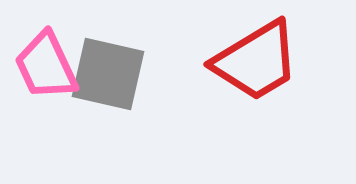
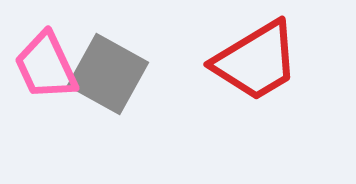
gray square: rotated 16 degrees clockwise
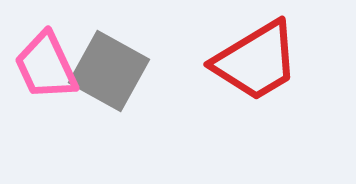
gray square: moved 1 px right, 3 px up
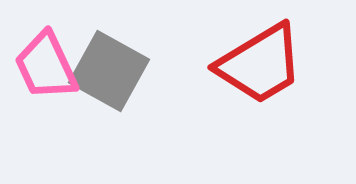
red trapezoid: moved 4 px right, 3 px down
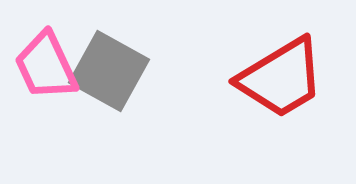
red trapezoid: moved 21 px right, 14 px down
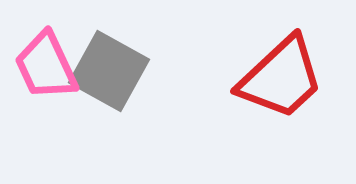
red trapezoid: rotated 12 degrees counterclockwise
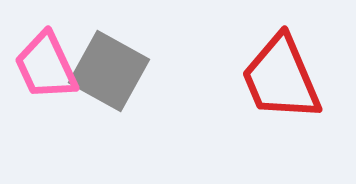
red trapezoid: rotated 110 degrees clockwise
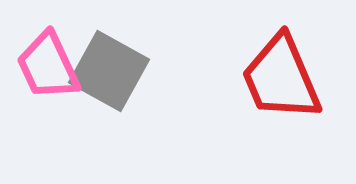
pink trapezoid: moved 2 px right
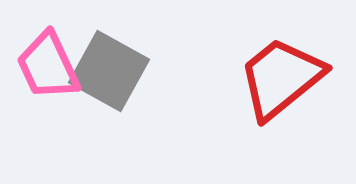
red trapezoid: rotated 74 degrees clockwise
